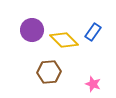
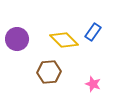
purple circle: moved 15 px left, 9 px down
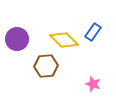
brown hexagon: moved 3 px left, 6 px up
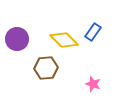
brown hexagon: moved 2 px down
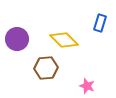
blue rectangle: moved 7 px right, 9 px up; rotated 18 degrees counterclockwise
pink star: moved 6 px left, 2 px down
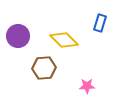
purple circle: moved 1 px right, 3 px up
brown hexagon: moved 2 px left
pink star: rotated 21 degrees counterclockwise
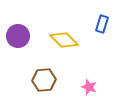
blue rectangle: moved 2 px right, 1 px down
brown hexagon: moved 12 px down
pink star: moved 2 px right, 1 px down; rotated 21 degrees clockwise
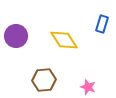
purple circle: moved 2 px left
yellow diamond: rotated 12 degrees clockwise
pink star: moved 1 px left
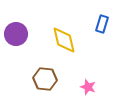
purple circle: moved 2 px up
yellow diamond: rotated 20 degrees clockwise
brown hexagon: moved 1 px right, 1 px up; rotated 10 degrees clockwise
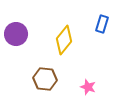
yellow diamond: rotated 52 degrees clockwise
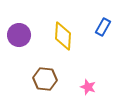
blue rectangle: moved 1 px right, 3 px down; rotated 12 degrees clockwise
purple circle: moved 3 px right, 1 px down
yellow diamond: moved 1 px left, 4 px up; rotated 36 degrees counterclockwise
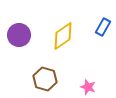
yellow diamond: rotated 52 degrees clockwise
brown hexagon: rotated 10 degrees clockwise
